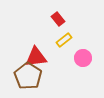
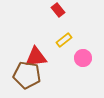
red rectangle: moved 9 px up
brown pentagon: moved 1 px left, 1 px up; rotated 24 degrees counterclockwise
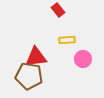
yellow rectangle: moved 3 px right; rotated 35 degrees clockwise
pink circle: moved 1 px down
brown pentagon: moved 2 px right, 1 px down
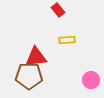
pink circle: moved 8 px right, 21 px down
brown pentagon: rotated 8 degrees counterclockwise
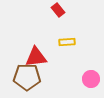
yellow rectangle: moved 2 px down
brown pentagon: moved 2 px left, 1 px down
pink circle: moved 1 px up
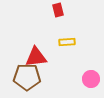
red rectangle: rotated 24 degrees clockwise
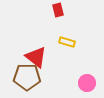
yellow rectangle: rotated 21 degrees clockwise
red triangle: rotated 45 degrees clockwise
pink circle: moved 4 px left, 4 px down
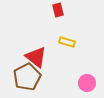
brown pentagon: rotated 28 degrees counterclockwise
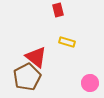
pink circle: moved 3 px right
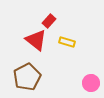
red rectangle: moved 9 px left, 11 px down; rotated 56 degrees clockwise
red triangle: moved 17 px up
pink circle: moved 1 px right
